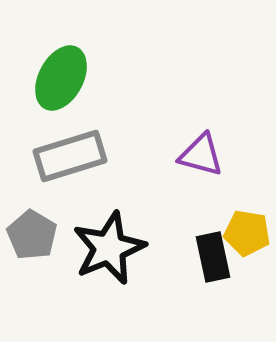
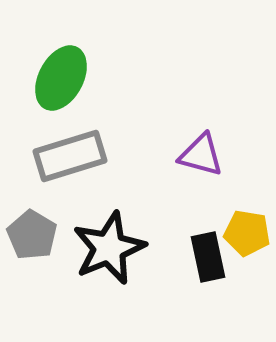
black rectangle: moved 5 px left
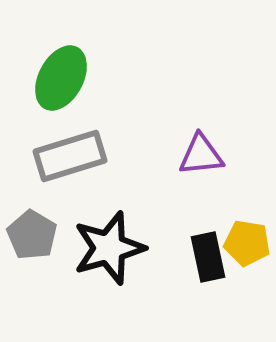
purple triangle: rotated 21 degrees counterclockwise
yellow pentagon: moved 10 px down
black star: rotated 6 degrees clockwise
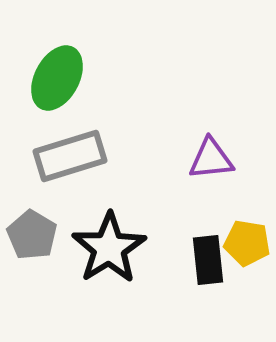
green ellipse: moved 4 px left
purple triangle: moved 10 px right, 4 px down
black star: rotated 16 degrees counterclockwise
black rectangle: moved 3 px down; rotated 6 degrees clockwise
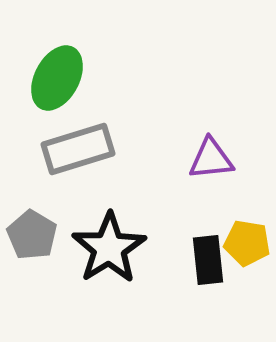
gray rectangle: moved 8 px right, 7 px up
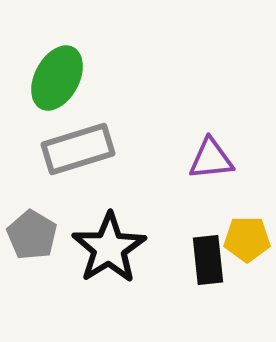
yellow pentagon: moved 4 px up; rotated 9 degrees counterclockwise
